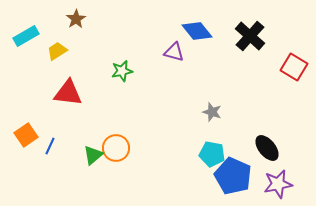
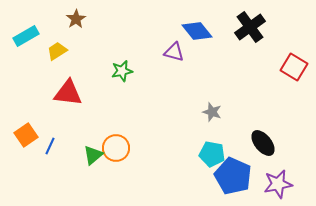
black cross: moved 9 px up; rotated 12 degrees clockwise
black ellipse: moved 4 px left, 5 px up
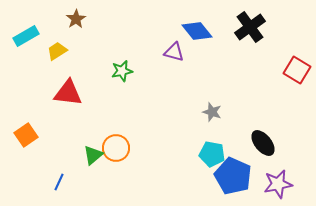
red square: moved 3 px right, 3 px down
blue line: moved 9 px right, 36 px down
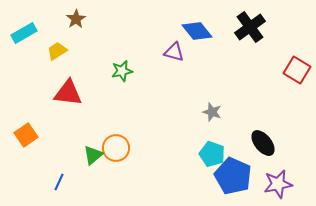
cyan rectangle: moved 2 px left, 3 px up
cyan pentagon: rotated 10 degrees clockwise
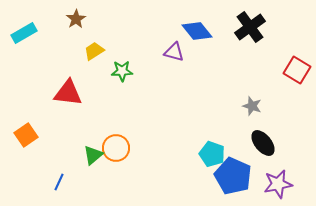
yellow trapezoid: moved 37 px right
green star: rotated 10 degrees clockwise
gray star: moved 40 px right, 6 px up
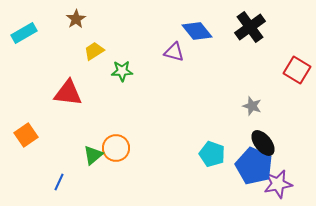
blue pentagon: moved 21 px right, 10 px up
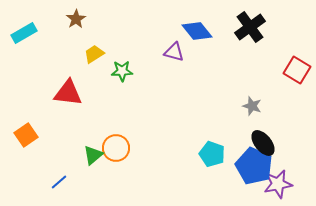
yellow trapezoid: moved 3 px down
blue line: rotated 24 degrees clockwise
